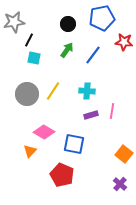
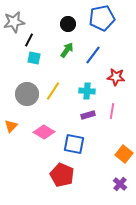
red star: moved 8 px left, 35 px down
purple rectangle: moved 3 px left
orange triangle: moved 19 px left, 25 px up
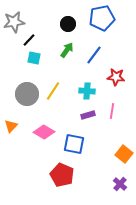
black line: rotated 16 degrees clockwise
blue line: moved 1 px right
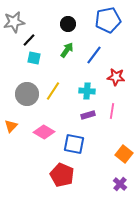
blue pentagon: moved 6 px right, 2 px down
